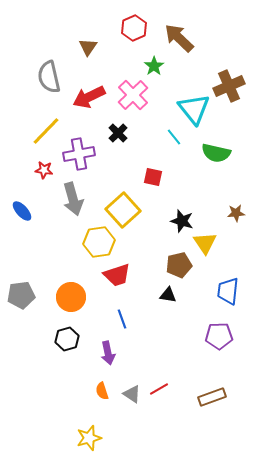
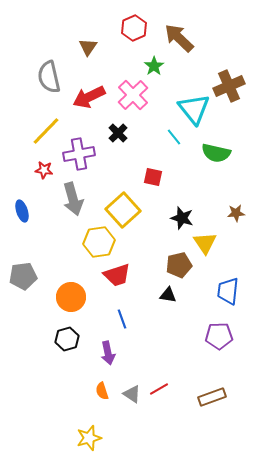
blue ellipse: rotated 25 degrees clockwise
black star: moved 3 px up
gray pentagon: moved 2 px right, 19 px up
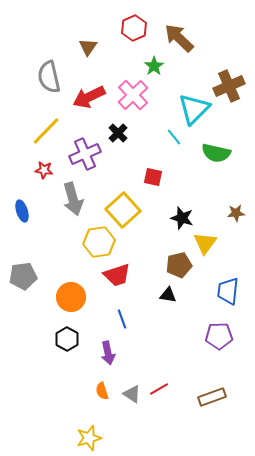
cyan triangle: rotated 24 degrees clockwise
purple cross: moved 6 px right; rotated 12 degrees counterclockwise
yellow triangle: rotated 10 degrees clockwise
black hexagon: rotated 15 degrees counterclockwise
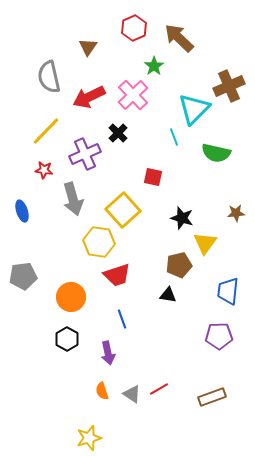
cyan line: rotated 18 degrees clockwise
yellow hexagon: rotated 16 degrees clockwise
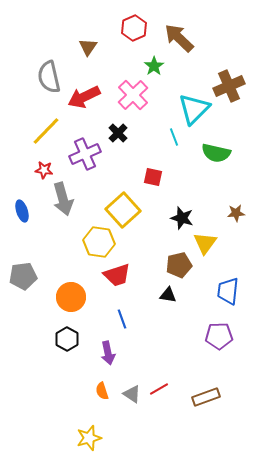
red arrow: moved 5 px left
gray arrow: moved 10 px left
brown rectangle: moved 6 px left
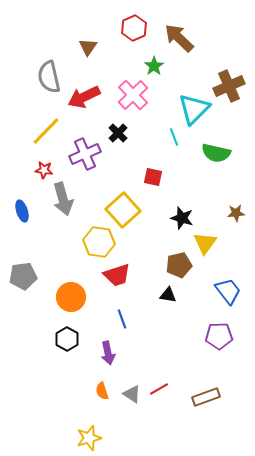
blue trapezoid: rotated 136 degrees clockwise
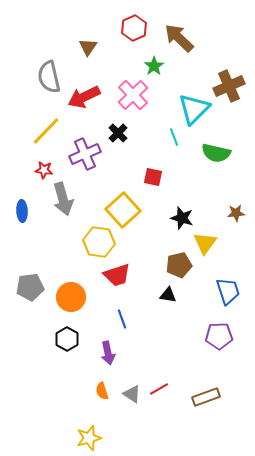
blue ellipse: rotated 15 degrees clockwise
gray pentagon: moved 7 px right, 11 px down
blue trapezoid: rotated 20 degrees clockwise
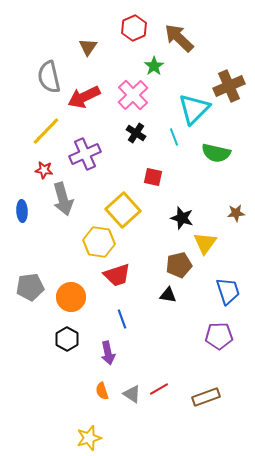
black cross: moved 18 px right; rotated 12 degrees counterclockwise
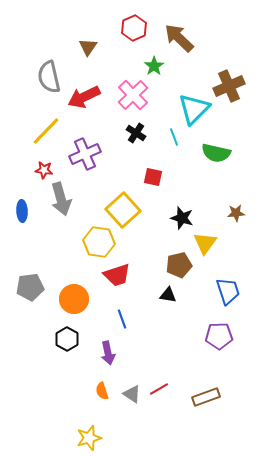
gray arrow: moved 2 px left
orange circle: moved 3 px right, 2 px down
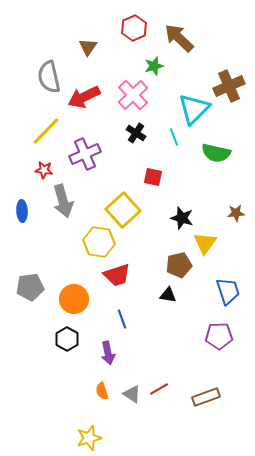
green star: rotated 18 degrees clockwise
gray arrow: moved 2 px right, 2 px down
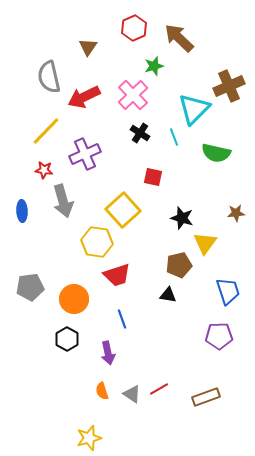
black cross: moved 4 px right
yellow hexagon: moved 2 px left
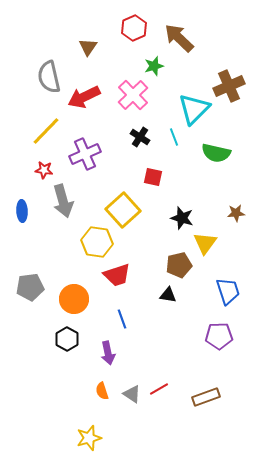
black cross: moved 4 px down
